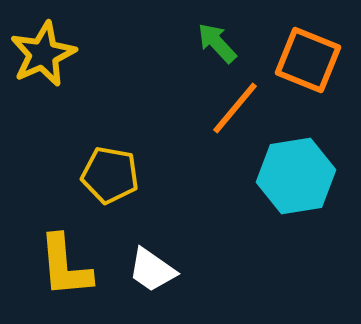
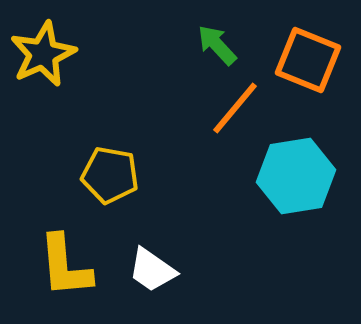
green arrow: moved 2 px down
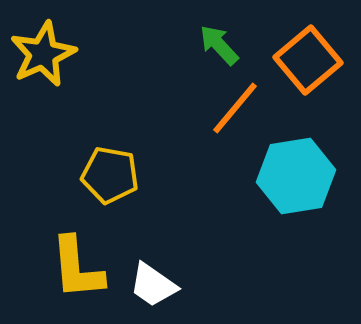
green arrow: moved 2 px right
orange square: rotated 28 degrees clockwise
yellow L-shape: moved 12 px right, 2 px down
white trapezoid: moved 1 px right, 15 px down
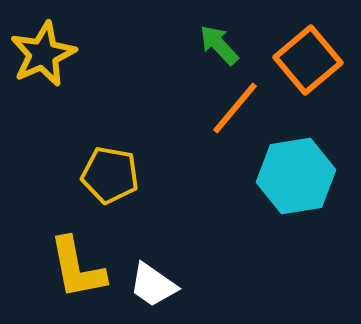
yellow L-shape: rotated 6 degrees counterclockwise
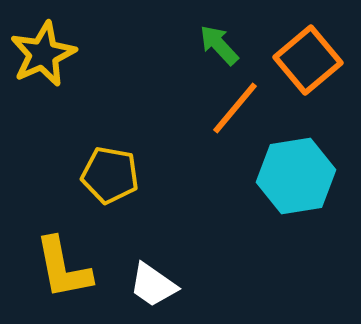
yellow L-shape: moved 14 px left
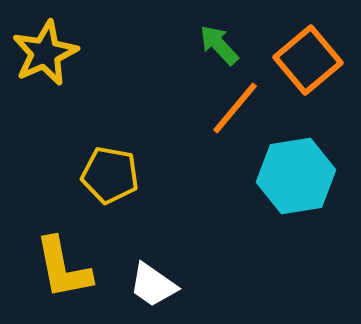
yellow star: moved 2 px right, 1 px up
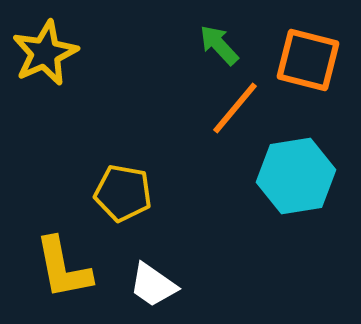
orange square: rotated 36 degrees counterclockwise
yellow pentagon: moved 13 px right, 18 px down
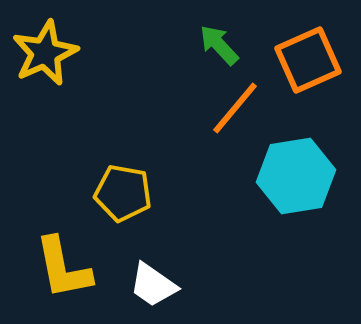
orange square: rotated 38 degrees counterclockwise
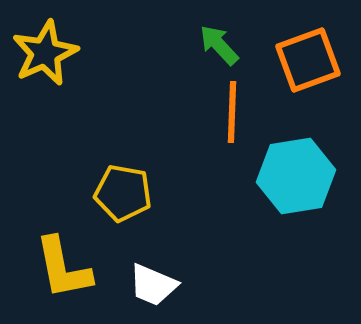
orange square: rotated 4 degrees clockwise
orange line: moved 3 px left, 4 px down; rotated 38 degrees counterclockwise
white trapezoid: rotated 12 degrees counterclockwise
